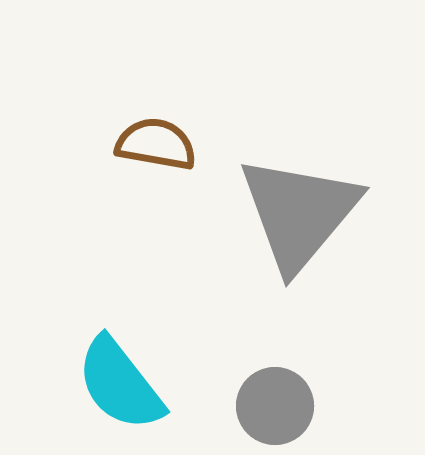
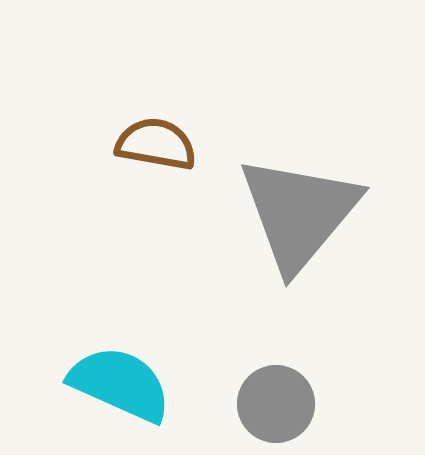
cyan semicircle: rotated 152 degrees clockwise
gray circle: moved 1 px right, 2 px up
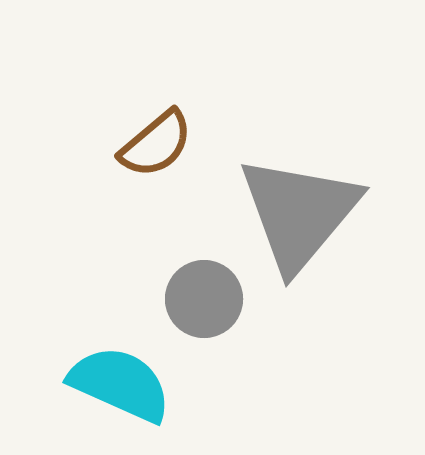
brown semicircle: rotated 130 degrees clockwise
gray circle: moved 72 px left, 105 px up
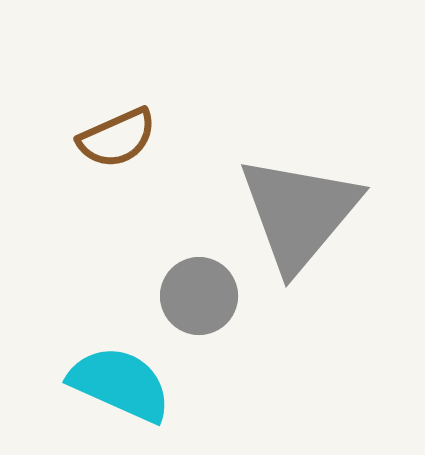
brown semicircle: moved 39 px left, 6 px up; rotated 16 degrees clockwise
gray circle: moved 5 px left, 3 px up
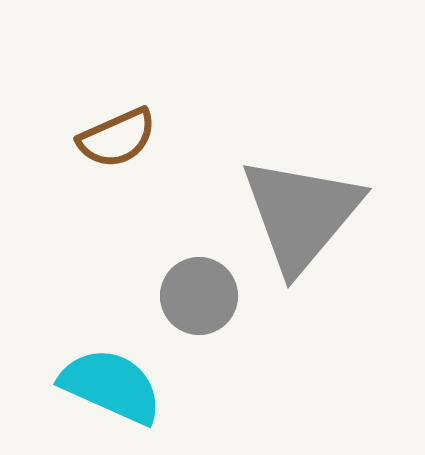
gray triangle: moved 2 px right, 1 px down
cyan semicircle: moved 9 px left, 2 px down
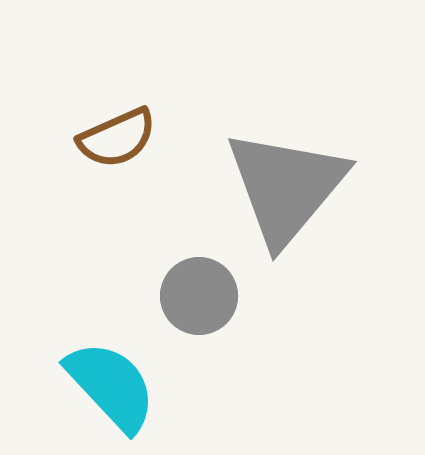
gray triangle: moved 15 px left, 27 px up
cyan semicircle: rotated 23 degrees clockwise
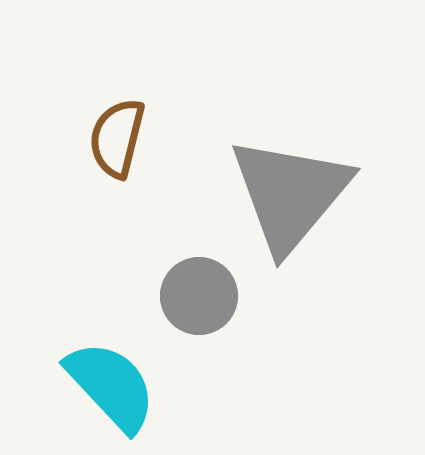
brown semicircle: rotated 128 degrees clockwise
gray triangle: moved 4 px right, 7 px down
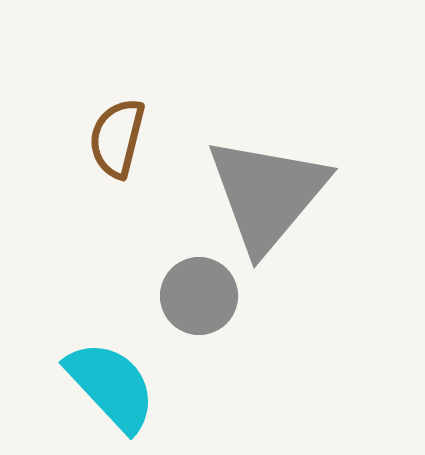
gray triangle: moved 23 px left
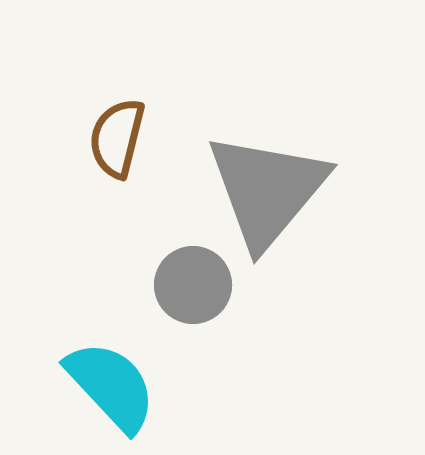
gray triangle: moved 4 px up
gray circle: moved 6 px left, 11 px up
